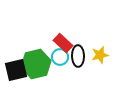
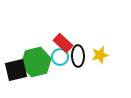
green hexagon: moved 2 px up
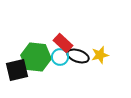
black ellipse: rotated 70 degrees counterclockwise
green hexagon: moved 5 px up; rotated 20 degrees clockwise
black square: moved 1 px right
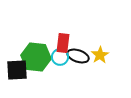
red rectangle: rotated 54 degrees clockwise
yellow star: rotated 18 degrees counterclockwise
black square: rotated 10 degrees clockwise
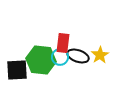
green hexagon: moved 5 px right, 3 px down
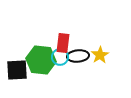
black ellipse: rotated 25 degrees counterclockwise
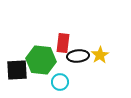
cyan circle: moved 25 px down
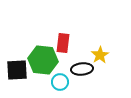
black ellipse: moved 4 px right, 13 px down
green hexagon: moved 2 px right
